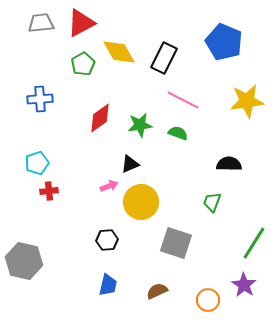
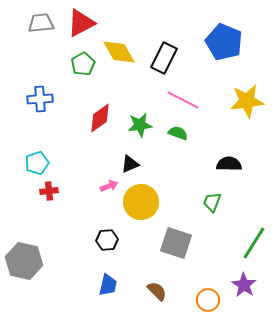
brown semicircle: rotated 70 degrees clockwise
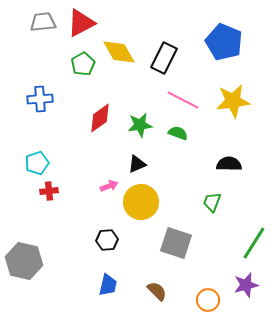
gray trapezoid: moved 2 px right, 1 px up
yellow star: moved 14 px left
black triangle: moved 7 px right
purple star: moved 2 px right; rotated 25 degrees clockwise
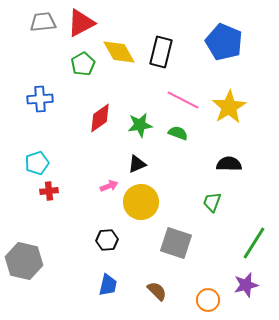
black rectangle: moved 3 px left, 6 px up; rotated 12 degrees counterclockwise
yellow star: moved 4 px left, 6 px down; rotated 24 degrees counterclockwise
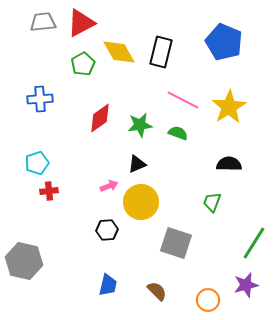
black hexagon: moved 10 px up
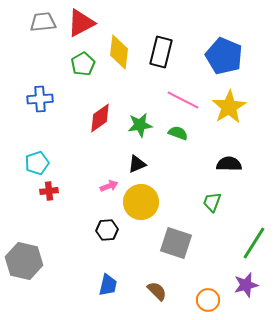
blue pentagon: moved 14 px down
yellow diamond: rotated 36 degrees clockwise
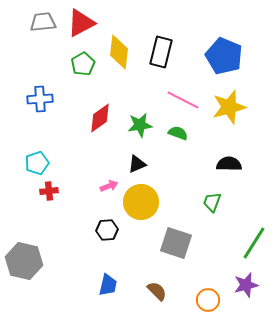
yellow star: rotated 16 degrees clockwise
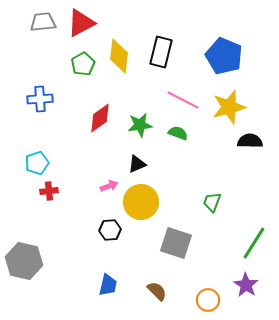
yellow diamond: moved 4 px down
black semicircle: moved 21 px right, 23 px up
black hexagon: moved 3 px right
purple star: rotated 25 degrees counterclockwise
